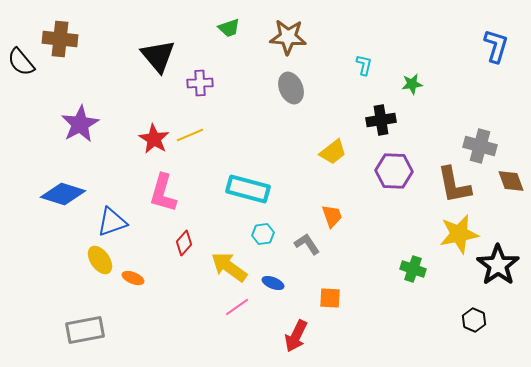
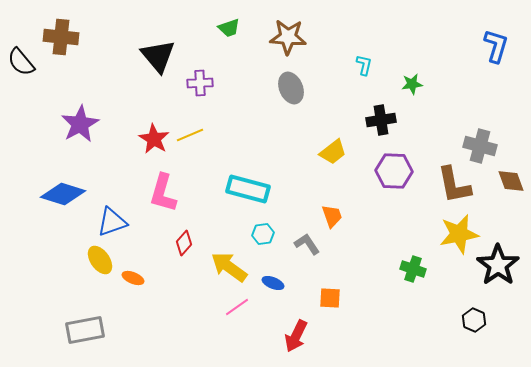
brown cross: moved 1 px right, 2 px up
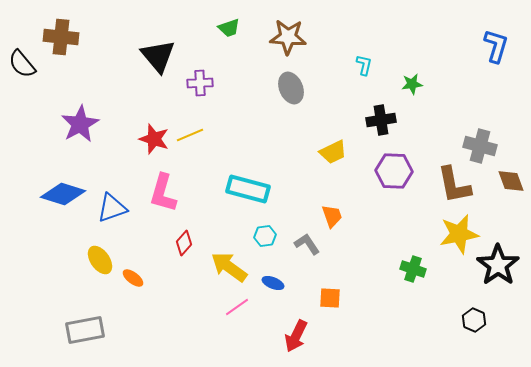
black semicircle: moved 1 px right, 2 px down
red star: rotated 12 degrees counterclockwise
yellow trapezoid: rotated 12 degrees clockwise
blue triangle: moved 14 px up
cyan hexagon: moved 2 px right, 2 px down
orange ellipse: rotated 15 degrees clockwise
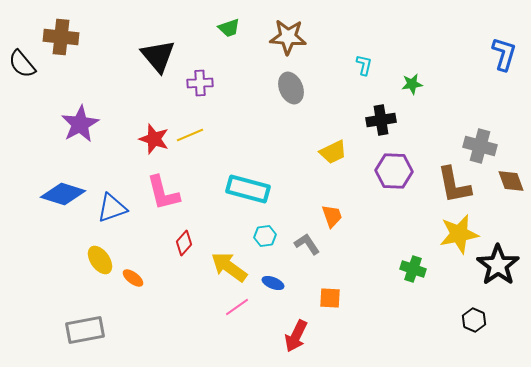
blue L-shape: moved 8 px right, 8 px down
pink L-shape: rotated 30 degrees counterclockwise
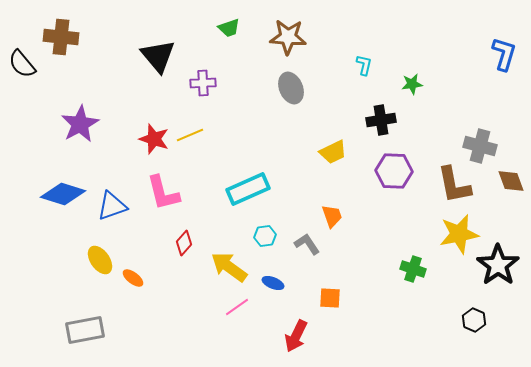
purple cross: moved 3 px right
cyan rectangle: rotated 39 degrees counterclockwise
blue triangle: moved 2 px up
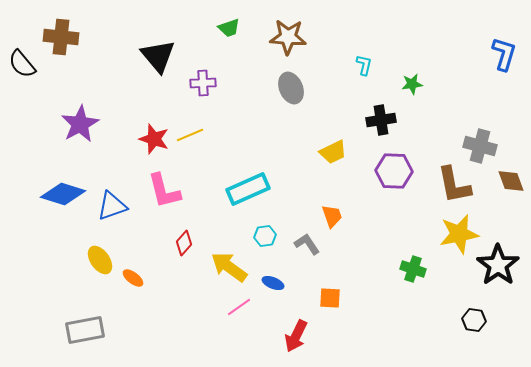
pink L-shape: moved 1 px right, 2 px up
pink line: moved 2 px right
black hexagon: rotated 15 degrees counterclockwise
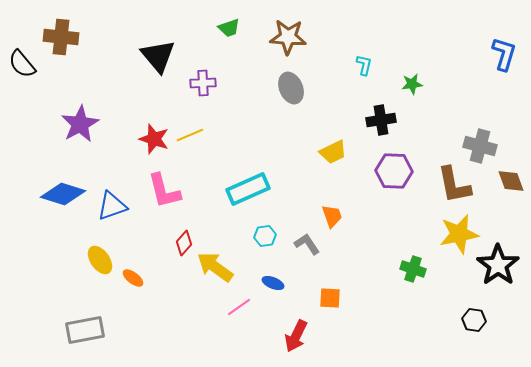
yellow arrow: moved 14 px left
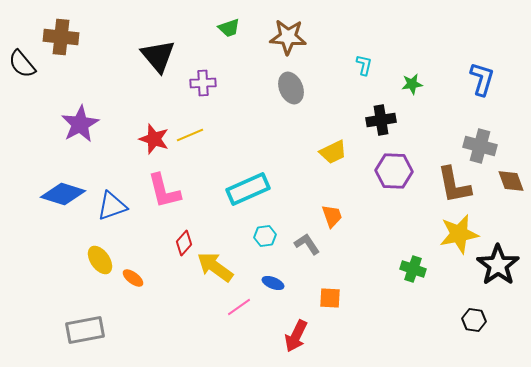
blue L-shape: moved 22 px left, 25 px down
